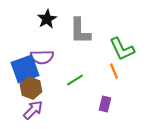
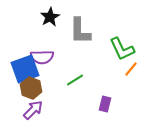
black star: moved 3 px right, 2 px up
orange line: moved 17 px right, 2 px up; rotated 63 degrees clockwise
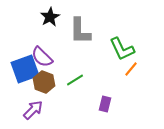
purple semicircle: rotated 45 degrees clockwise
brown hexagon: moved 13 px right, 6 px up
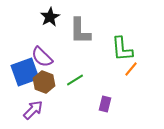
green L-shape: rotated 20 degrees clockwise
blue square: moved 3 px down
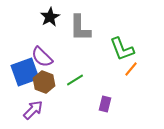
gray L-shape: moved 3 px up
green L-shape: rotated 16 degrees counterclockwise
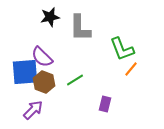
black star: rotated 18 degrees clockwise
blue square: rotated 16 degrees clockwise
